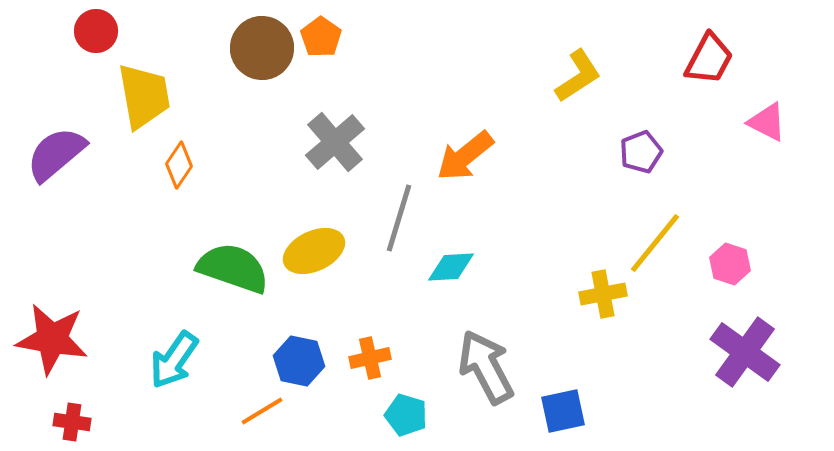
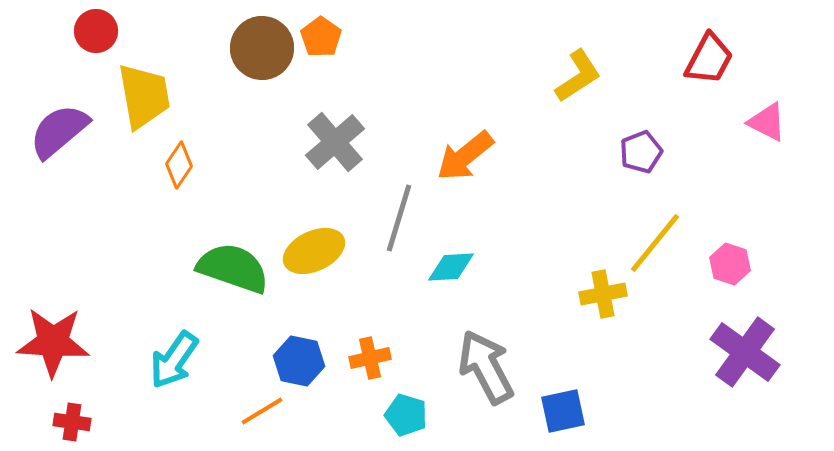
purple semicircle: moved 3 px right, 23 px up
red star: moved 1 px right, 3 px down; rotated 6 degrees counterclockwise
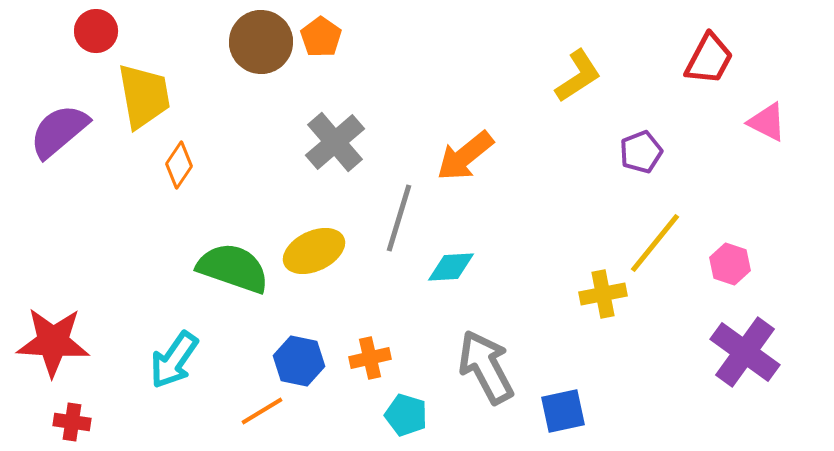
brown circle: moved 1 px left, 6 px up
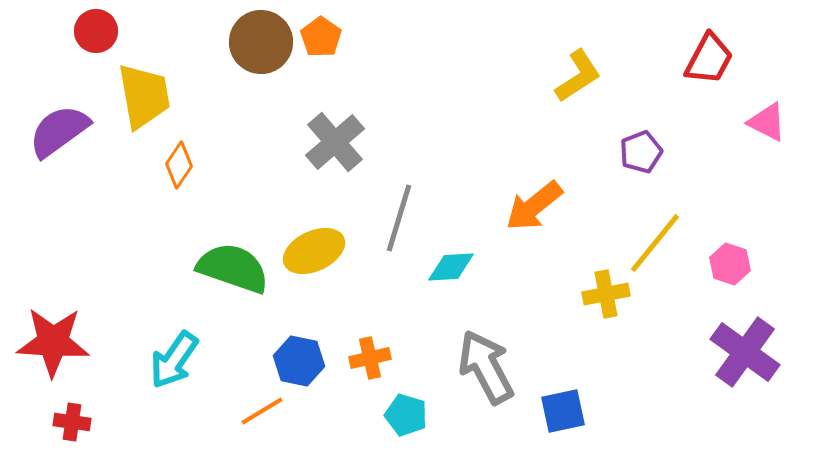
purple semicircle: rotated 4 degrees clockwise
orange arrow: moved 69 px right, 50 px down
yellow cross: moved 3 px right
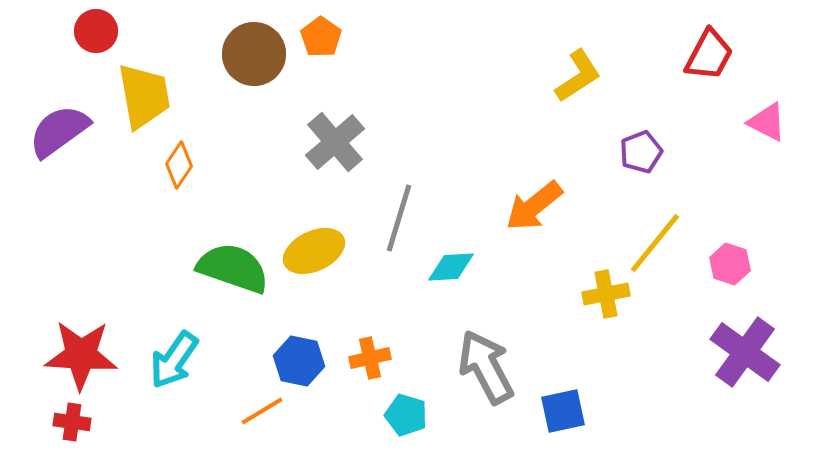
brown circle: moved 7 px left, 12 px down
red trapezoid: moved 4 px up
red star: moved 28 px right, 13 px down
